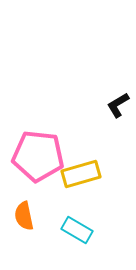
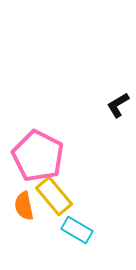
pink pentagon: rotated 21 degrees clockwise
yellow rectangle: moved 27 px left, 22 px down; rotated 66 degrees clockwise
orange semicircle: moved 10 px up
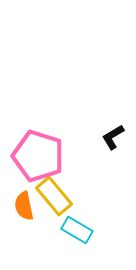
black L-shape: moved 5 px left, 32 px down
pink pentagon: rotated 9 degrees counterclockwise
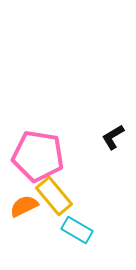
pink pentagon: rotated 9 degrees counterclockwise
orange semicircle: rotated 76 degrees clockwise
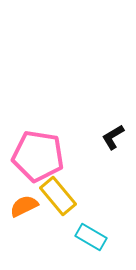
yellow rectangle: moved 4 px right
cyan rectangle: moved 14 px right, 7 px down
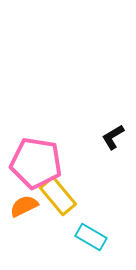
pink pentagon: moved 2 px left, 7 px down
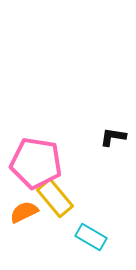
black L-shape: rotated 40 degrees clockwise
yellow rectangle: moved 3 px left, 2 px down
orange semicircle: moved 6 px down
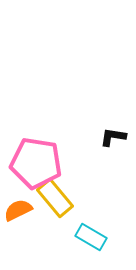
orange semicircle: moved 6 px left, 2 px up
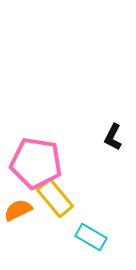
black L-shape: rotated 72 degrees counterclockwise
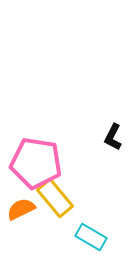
orange semicircle: moved 3 px right, 1 px up
